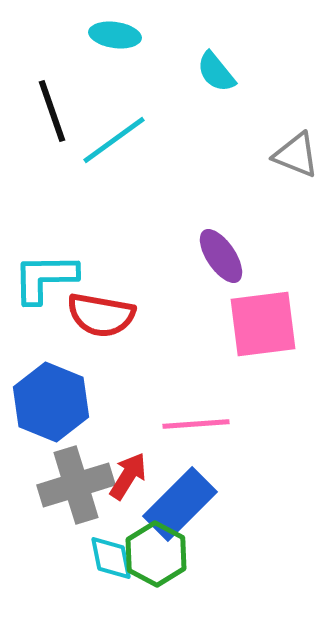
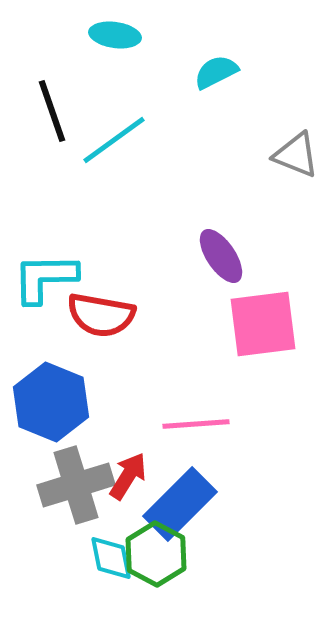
cyan semicircle: rotated 102 degrees clockwise
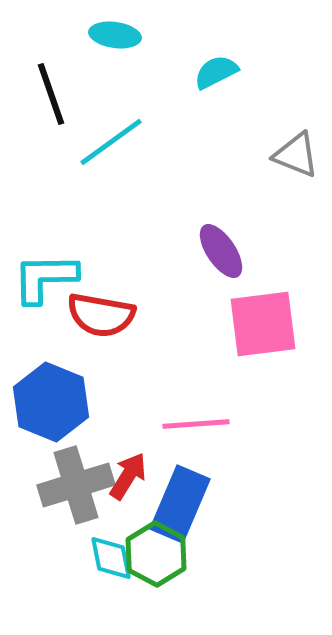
black line: moved 1 px left, 17 px up
cyan line: moved 3 px left, 2 px down
purple ellipse: moved 5 px up
blue rectangle: rotated 22 degrees counterclockwise
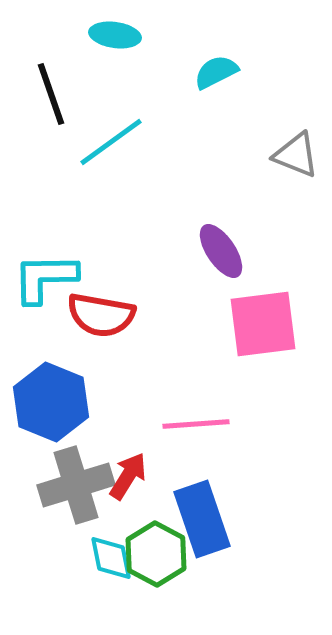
blue rectangle: moved 22 px right, 15 px down; rotated 42 degrees counterclockwise
